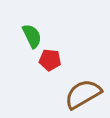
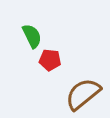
brown semicircle: rotated 9 degrees counterclockwise
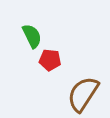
brown semicircle: rotated 18 degrees counterclockwise
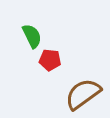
brown semicircle: rotated 21 degrees clockwise
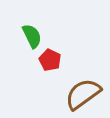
red pentagon: rotated 20 degrees clockwise
